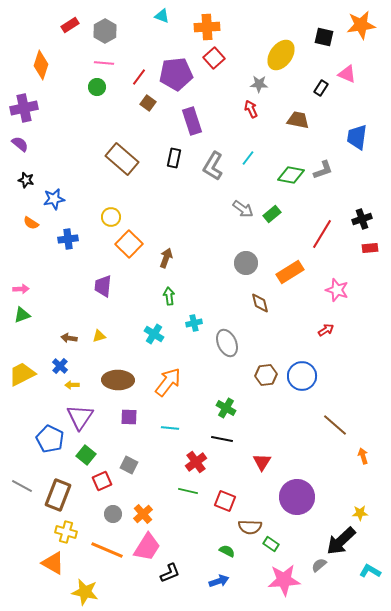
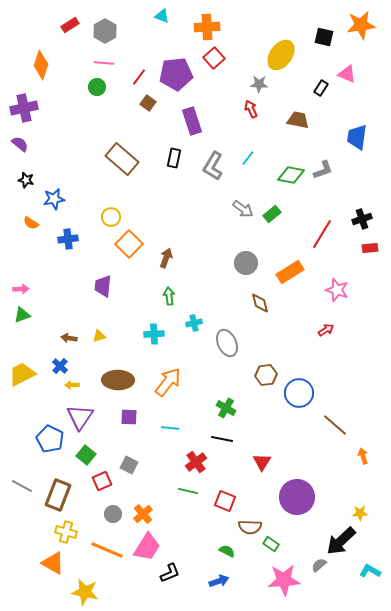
cyan cross at (154, 334): rotated 36 degrees counterclockwise
blue circle at (302, 376): moved 3 px left, 17 px down
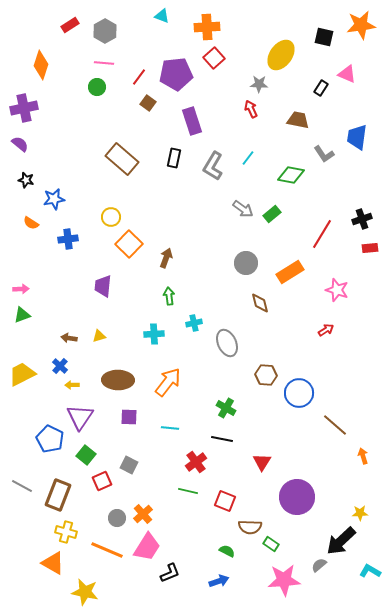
gray L-shape at (323, 170): moved 1 px right, 16 px up; rotated 75 degrees clockwise
brown hexagon at (266, 375): rotated 10 degrees clockwise
gray circle at (113, 514): moved 4 px right, 4 px down
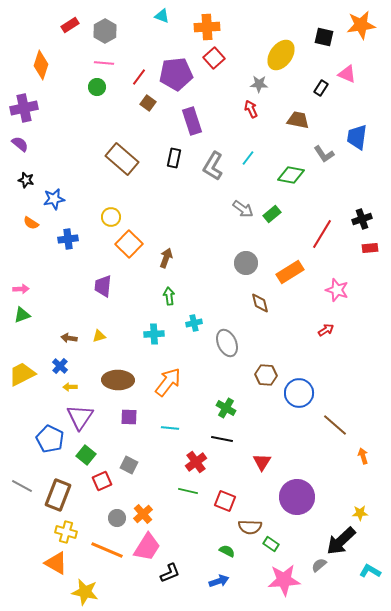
yellow arrow at (72, 385): moved 2 px left, 2 px down
orange triangle at (53, 563): moved 3 px right
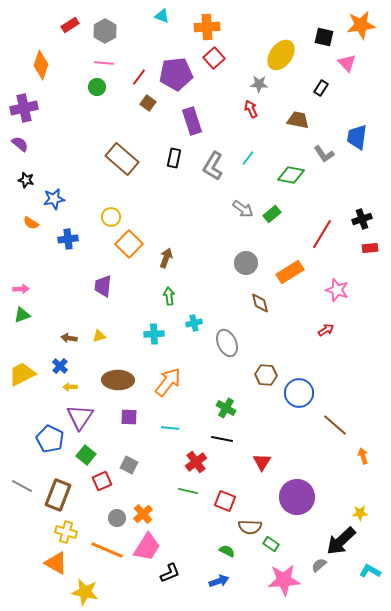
pink triangle at (347, 74): moved 11 px up; rotated 24 degrees clockwise
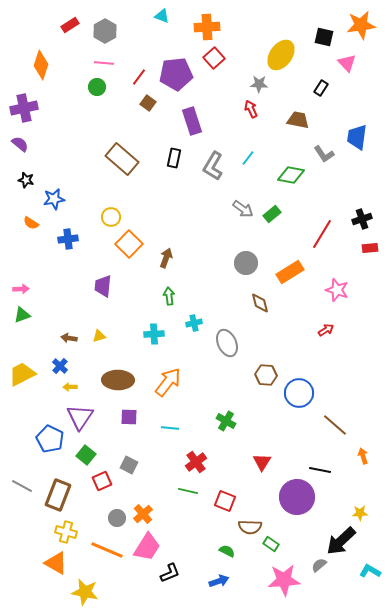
green cross at (226, 408): moved 13 px down
black line at (222, 439): moved 98 px right, 31 px down
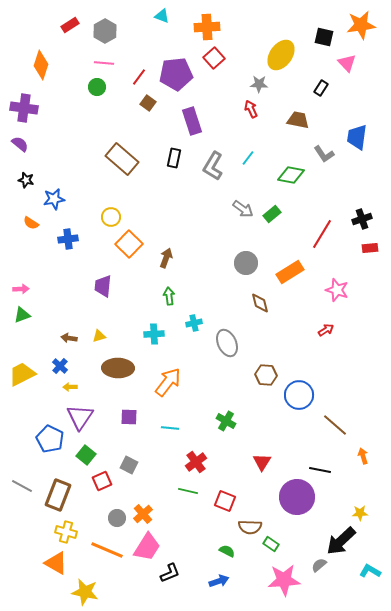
purple cross at (24, 108): rotated 20 degrees clockwise
brown ellipse at (118, 380): moved 12 px up
blue circle at (299, 393): moved 2 px down
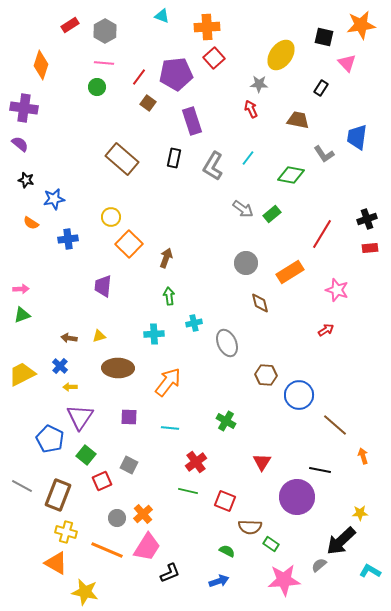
black cross at (362, 219): moved 5 px right
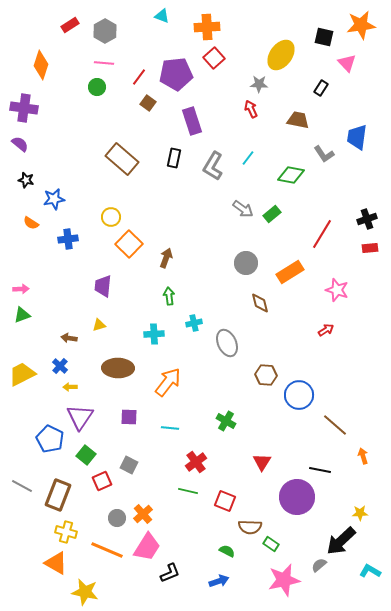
yellow triangle at (99, 336): moved 11 px up
pink star at (284, 580): rotated 8 degrees counterclockwise
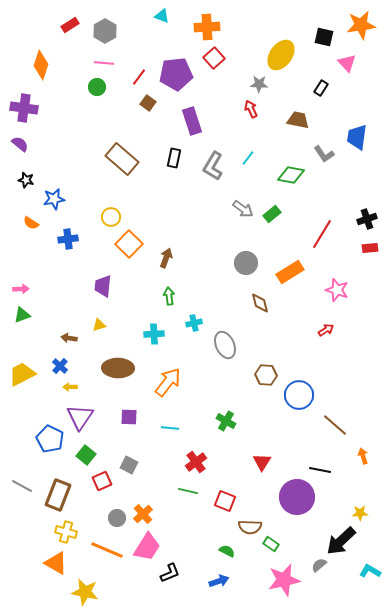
gray ellipse at (227, 343): moved 2 px left, 2 px down
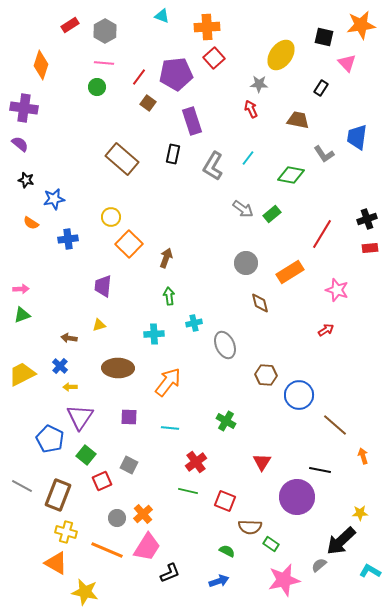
black rectangle at (174, 158): moved 1 px left, 4 px up
